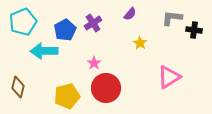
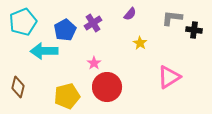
red circle: moved 1 px right, 1 px up
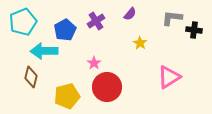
purple cross: moved 3 px right, 2 px up
brown diamond: moved 13 px right, 10 px up
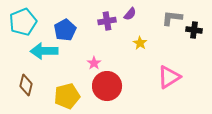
purple cross: moved 11 px right; rotated 24 degrees clockwise
brown diamond: moved 5 px left, 8 px down
red circle: moved 1 px up
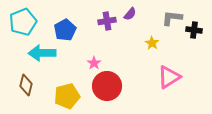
yellow star: moved 12 px right
cyan arrow: moved 2 px left, 2 px down
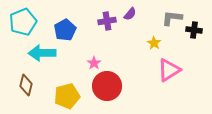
yellow star: moved 2 px right
pink triangle: moved 7 px up
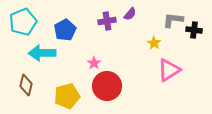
gray L-shape: moved 1 px right, 2 px down
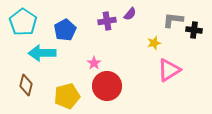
cyan pentagon: rotated 16 degrees counterclockwise
yellow star: rotated 24 degrees clockwise
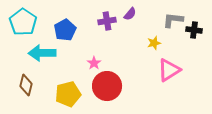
yellow pentagon: moved 1 px right, 2 px up
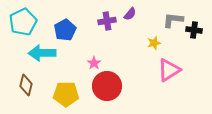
cyan pentagon: rotated 12 degrees clockwise
yellow pentagon: moved 2 px left; rotated 15 degrees clockwise
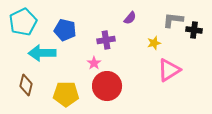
purple semicircle: moved 4 px down
purple cross: moved 1 px left, 19 px down
blue pentagon: rotated 30 degrees counterclockwise
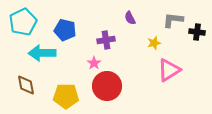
purple semicircle: rotated 112 degrees clockwise
black cross: moved 3 px right, 2 px down
brown diamond: rotated 25 degrees counterclockwise
yellow pentagon: moved 2 px down
